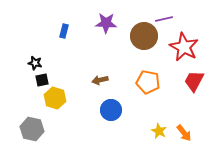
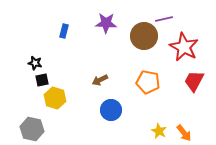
brown arrow: rotated 14 degrees counterclockwise
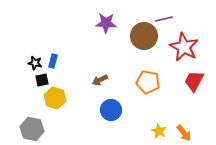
blue rectangle: moved 11 px left, 30 px down
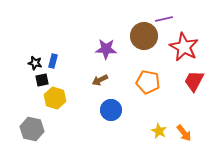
purple star: moved 26 px down
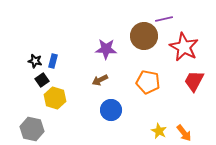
black star: moved 2 px up
black square: rotated 24 degrees counterclockwise
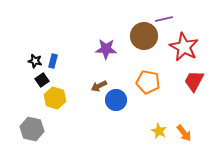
brown arrow: moved 1 px left, 6 px down
blue circle: moved 5 px right, 10 px up
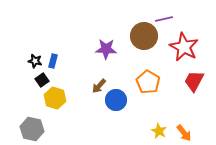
orange pentagon: rotated 20 degrees clockwise
brown arrow: rotated 21 degrees counterclockwise
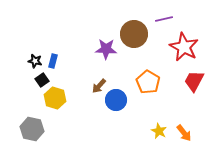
brown circle: moved 10 px left, 2 px up
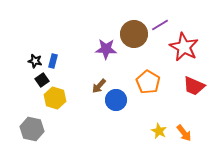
purple line: moved 4 px left, 6 px down; rotated 18 degrees counterclockwise
red trapezoid: moved 5 px down; rotated 95 degrees counterclockwise
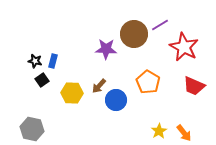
yellow hexagon: moved 17 px right, 5 px up; rotated 15 degrees counterclockwise
yellow star: rotated 14 degrees clockwise
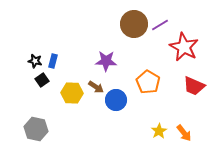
brown circle: moved 10 px up
purple star: moved 12 px down
brown arrow: moved 3 px left, 1 px down; rotated 98 degrees counterclockwise
gray hexagon: moved 4 px right
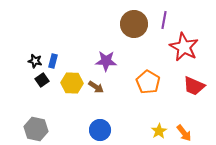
purple line: moved 4 px right, 5 px up; rotated 48 degrees counterclockwise
yellow hexagon: moved 10 px up
blue circle: moved 16 px left, 30 px down
